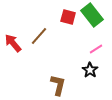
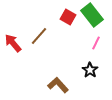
red square: rotated 14 degrees clockwise
pink line: moved 6 px up; rotated 32 degrees counterclockwise
brown L-shape: rotated 55 degrees counterclockwise
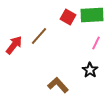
green rectangle: rotated 55 degrees counterclockwise
red arrow: moved 1 px right, 2 px down; rotated 78 degrees clockwise
